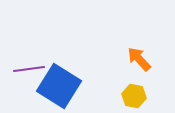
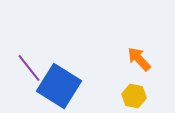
purple line: moved 1 px up; rotated 60 degrees clockwise
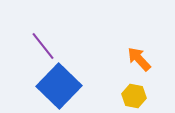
purple line: moved 14 px right, 22 px up
blue square: rotated 12 degrees clockwise
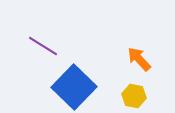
purple line: rotated 20 degrees counterclockwise
blue square: moved 15 px right, 1 px down
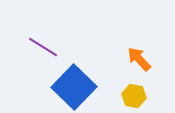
purple line: moved 1 px down
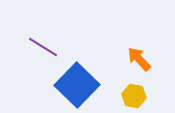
blue square: moved 3 px right, 2 px up
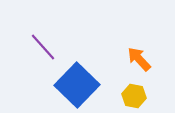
purple line: rotated 16 degrees clockwise
